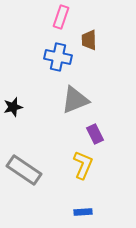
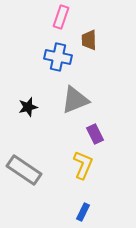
black star: moved 15 px right
blue rectangle: rotated 60 degrees counterclockwise
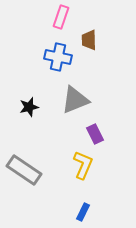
black star: moved 1 px right
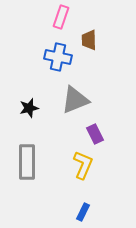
black star: moved 1 px down
gray rectangle: moved 3 px right, 8 px up; rotated 56 degrees clockwise
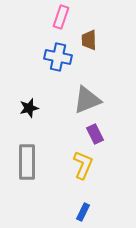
gray triangle: moved 12 px right
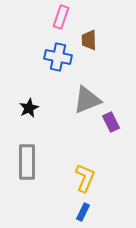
black star: rotated 12 degrees counterclockwise
purple rectangle: moved 16 px right, 12 px up
yellow L-shape: moved 2 px right, 13 px down
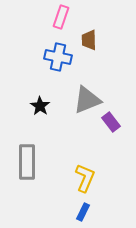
black star: moved 11 px right, 2 px up; rotated 12 degrees counterclockwise
purple rectangle: rotated 12 degrees counterclockwise
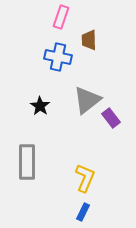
gray triangle: rotated 16 degrees counterclockwise
purple rectangle: moved 4 px up
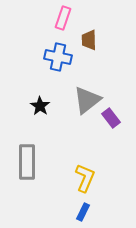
pink rectangle: moved 2 px right, 1 px down
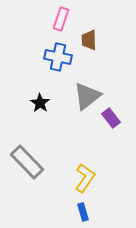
pink rectangle: moved 2 px left, 1 px down
gray triangle: moved 4 px up
black star: moved 3 px up
gray rectangle: rotated 44 degrees counterclockwise
yellow L-shape: rotated 12 degrees clockwise
blue rectangle: rotated 42 degrees counterclockwise
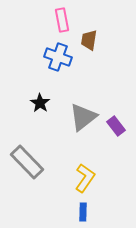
pink rectangle: moved 1 px right, 1 px down; rotated 30 degrees counterclockwise
brown trapezoid: rotated 10 degrees clockwise
blue cross: rotated 8 degrees clockwise
gray triangle: moved 4 px left, 21 px down
purple rectangle: moved 5 px right, 8 px down
blue rectangle: rotated 18 degrees clockwise
